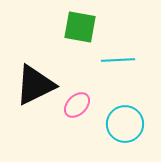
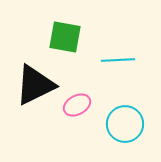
green square: moved 15 px left, 10 px down
pink ellipse: rotated 16 degrees clockwise
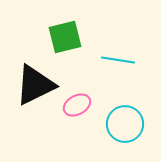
green square: rotated 24 degrees counterclockwise
cyan line: rotated 12 degrees clockwise
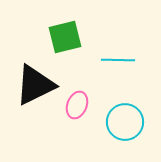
cyan line: rotated 8 degrees counterclockwise
pink ellipse: rotated 40 degrees counterclockwise
cyan circle: moved 2 px up
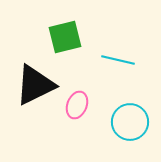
cyan line: rotated 12 degrees clockwise
cyan circle: moved 5 px right
